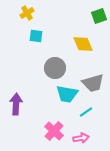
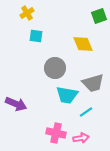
cyan trapezoid: moved 1 px down
purple arrow: rotated 110 degrees clockwise
pink cross: moved 2 px right, 2 px down; rotated 30 degrees counterclockwise
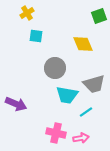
gray trapezoid: moved 1 px right, 1 px down
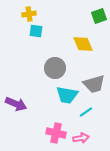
yellow cross: moved 2 px right, 1 px down; rotated 24 degrees clockwise
cyan square: moved 5 px up
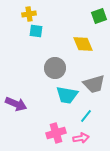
cyan line: moved 4 px down; rotated 16 degrees counterclockwise
pink cross: rotated 30 degrees counterclockwise
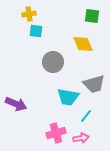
green square: moved 7 px left; rotated 28 degrees clockwise
gray circle: moved 2 px left, 6 px up
cyan trapezoid: moved 1 px right, 2 px down
